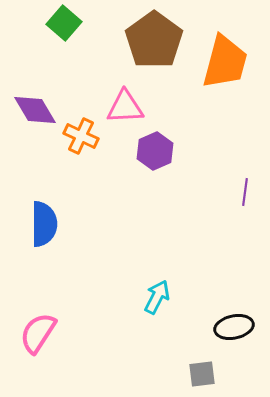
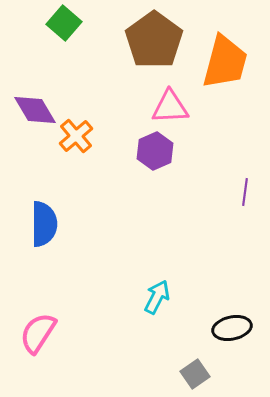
pink triangle: moved 45 px right
orange cross: moved 5 px left; rotated 24 degrees clockwise
black ellipse: moved 2 px left, 1 px down
gray square: moved 7 px left; rotated 28 degrees counterclockwise
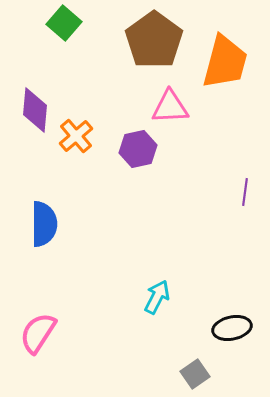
purple diamond: rotated 36 degrees clockwise
purple hexagon: moved 17 px left, 2 px up; rotated 12 degrees clockwise
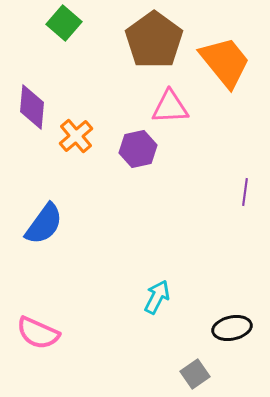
orange trapezoid: rotated 54 degrees counterclockwise
purple diamond: moved 3 px left, 3 px up
blue semicircle: rotated 36 degrees clockwise
pink semicircle: rotated 99 degrees counterclockwise
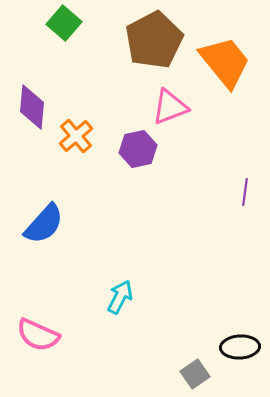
brown pentagon: rotated 8 degrees clockwise
pink triangle: rotated 18 degrees counterclockwise
blue semicircle: rotated 6 degrees clockwise
cyan arrow: moved 37 px left
black ellipse: moved 8 px right, 19 px down; rotated 9 degrees clockwise
pink semicircle: moved 2 px down
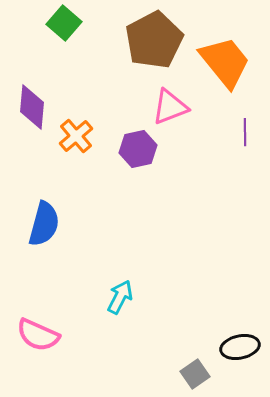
purple line: moved 60 px up; rotated 8 degrees counterclockwise
blue semicircle: rotated 27 degrees counterclockwise
black ellipse: rotated 9 degrees counterclockwise
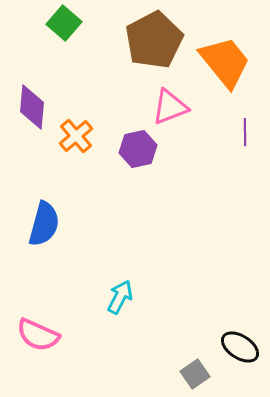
black ellipse: rotated 45 degrees clockwise
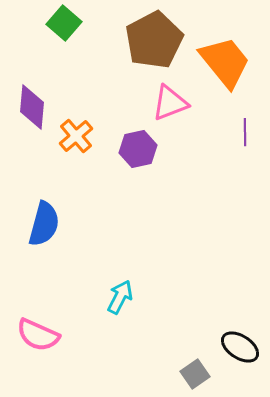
pink triangle: moved 4 px up
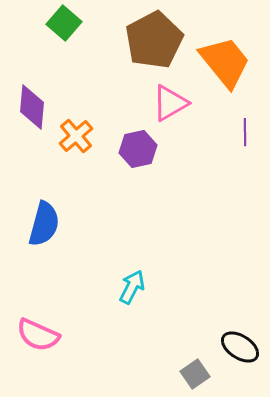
pink triangle: rotated 9 degrees counterclockwise
cyan arrow: moved 12 px right, 10 px up
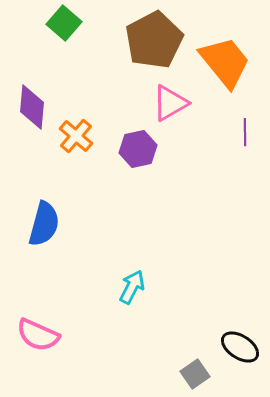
orange cross: rotated 8 degrees counterclockwise
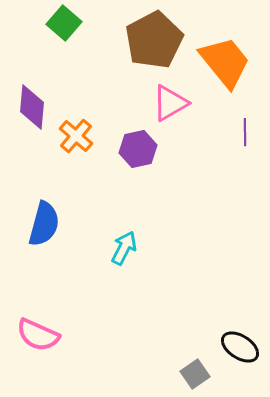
cyan arrow: moved 8 px left, 39 px up
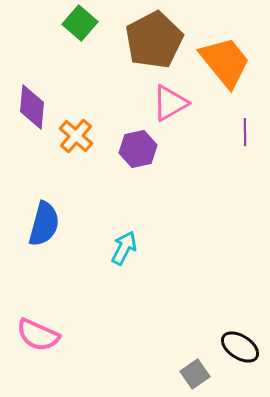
green square: moved 16 px right
